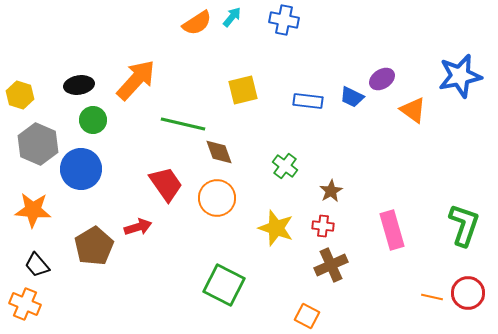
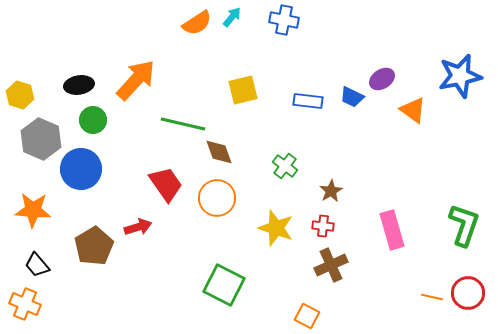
gray hexagon: moved 3 px right, 5 px up
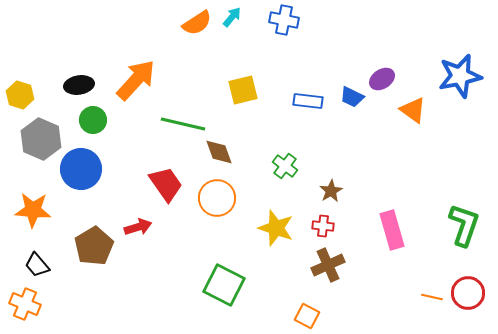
brown cross: moved 3 px left
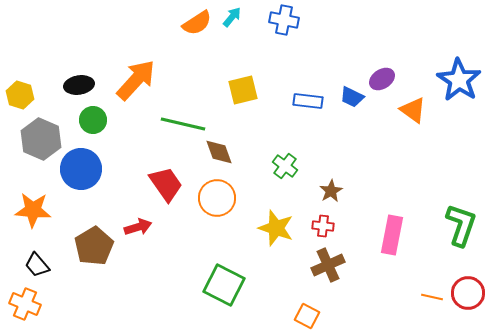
blue star: moved 1 px left, 4 px down; rotated 27 degrees counterclockwise
green L-shape: moved 3 px left
pink rectangle: moved 5 px down; rotated 27 degrees clockwise
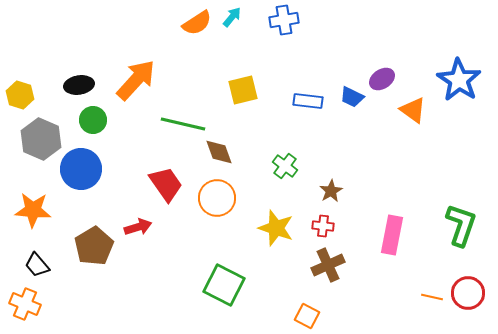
blue cross: rotated 20 degrees counterclockwise
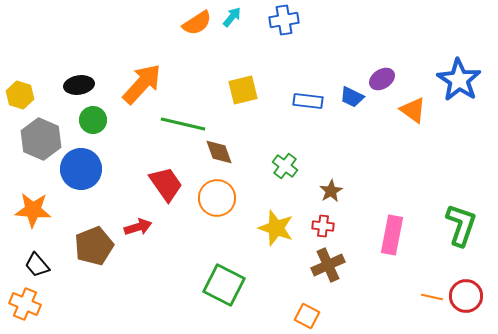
orange arrow: moved 6 px right, 4 px down
brown pentagon: rotated 9 degrees clockwise
red circle: moved 2 px left, 3 px down
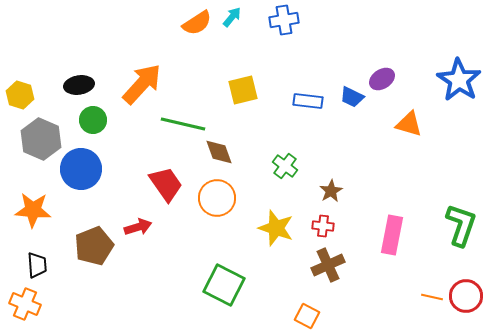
orange triangle: moved 4 px left, 14 px down; rotated 20 degrees counterclockwise
black trapezoid: rotated 144 degrees counterclockwise
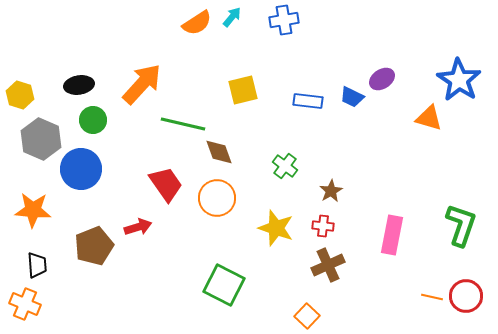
orange triangle: moved 20 px right, 6 px up
orange square: rotated 15 degrees clockwise
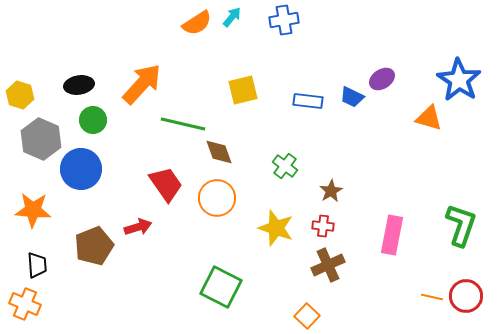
green square: moved 3 px left, 2 px down
